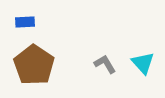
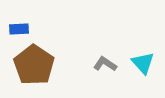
blue rectangle: moved 6 px left, 7 px down
gray L-shape: rotated 25 degrees counterclockwise
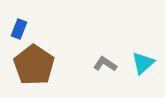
blue rectangle: rotated 66 degrees counterclockwise
cyan triangle: rotated 30 degrees clockwise
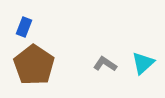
blue rectangle: moved 5 px right, 2 px up
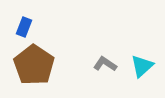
cyan triangle: moved 1 px left, 3 px down
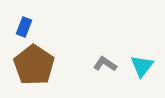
cyan triangle: rotated 10 degrees counterclockwise
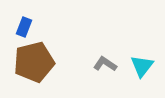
brown pentagon: moved 3 px up; rotated 24 degrees clockwise
